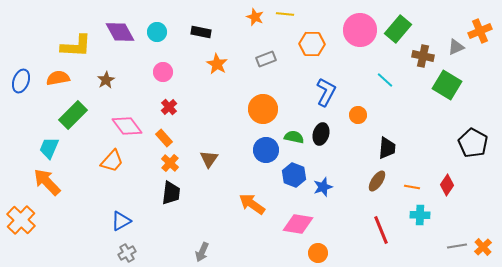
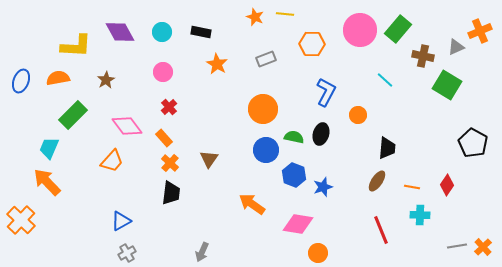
cyan circle at (157, 32): moved 5 px right
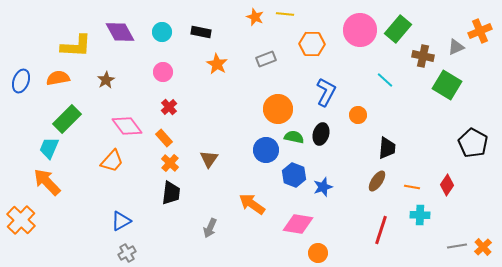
orange circle at (263, 109): moved 15 px right
green rectangle at (73, 115): moved 6 px left, 4 px down
red line at (381, 230): rotated 40 degrees clockwise
gray arrow at (202, 252): moved 8 px right, 24 px up
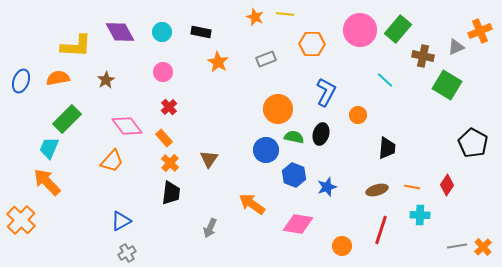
orange star at (217, 64): moved 1 px right, 2 px up
brown ellipse at (377, 181): moved 9 px down; rotated 40 degrees clockwise
blue star at (323, 187): moved 4 px right
orange circle at (318, 253): moved 24 px right, 7 px up
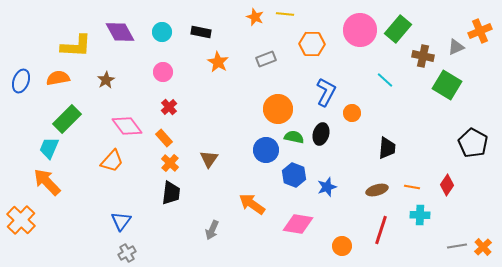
orange circle at (358, 115): moved 6 px left, 2 px up
blue triangle at (121, 221): rotated 25 degrees counterclockwise
gray arrow at (210, 228): moved 2 px right, 2 px down
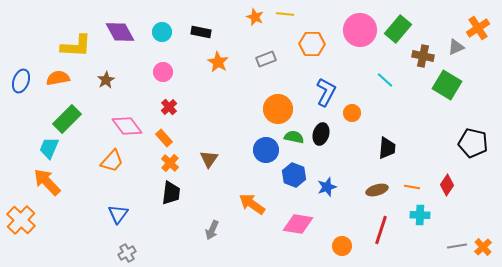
orange cross at (480, 31): moved 2 px left, 3 px up; rotated 10 degrees counterclockwise
black pentagon at (473, 143): rotated 16 degrees counterclockwise
blue triangle at (121, 221): moved 3 px left, 7 px up
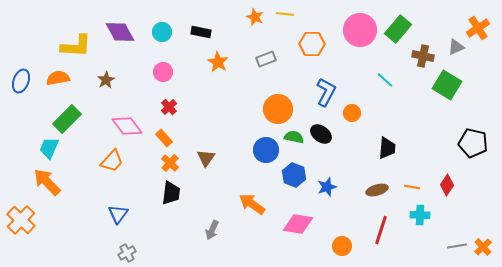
black ellipse at (321, 134): rotated 70 degrees counterclockwise
brown triangle at (209, 159): moved 3 px left, 1 px up
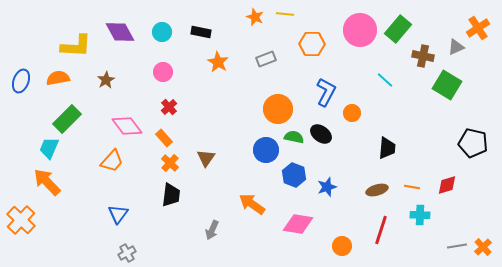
red diamond at (447, 185): rotated 40 degrees clockwise
black trapezoid at (171, 193): moved 2 px down
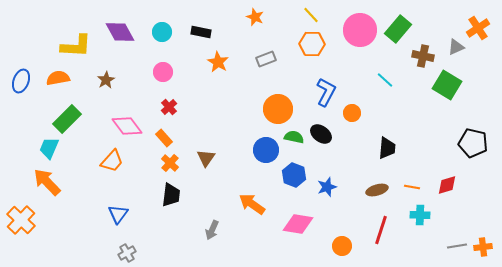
yellow line at (285, 14): moved 26 px right, 1 px down; rotated 42 degrees clockwise
orange cross at (483, 247): rotated 36 degrees clockwise
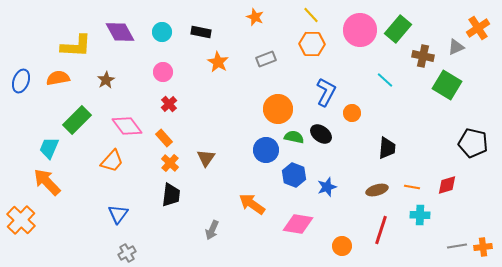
red cross at (169, 107): moved 3 px up
green rectangle at (67, 119): moved 10 px right, 1 px down
